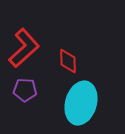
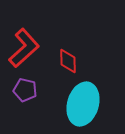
purple pentagon: rotated 10 degrees clockwise
cyan ellipse: moved 2 px right, 1 px down
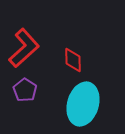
red diamond: moved 5 px right, 1 px up
purple pentagon: rotated 20 degrees clockwise
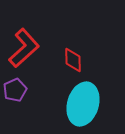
purple pentagon: moved 10 px left; rotated 15 degrees clockwise
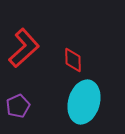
purple pentagon: moved 3 px right, 16 px down
cyan ellipse: moved 1 px right, 2 px up
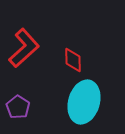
purple pentagon: moved 1 px down; rotated 15 degrees counterclockwise
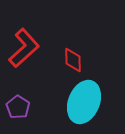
cyan ellipse: rotated 6 degrees clockwise
